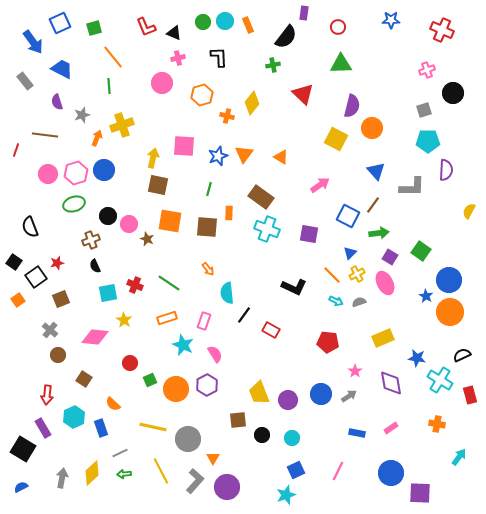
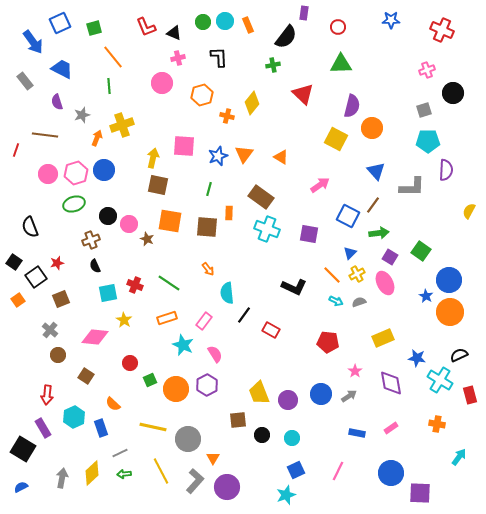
pink rectangle at (204, 321): rotated 18 degrees clockwise
black semicircle at (462, 355): moved 3 px left
brown square at (84, 379): moved 2 px right, 3 px up
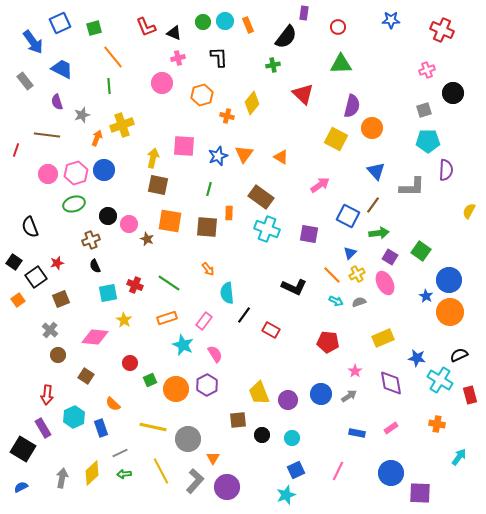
brown line at (45, 135): moved 2 px right
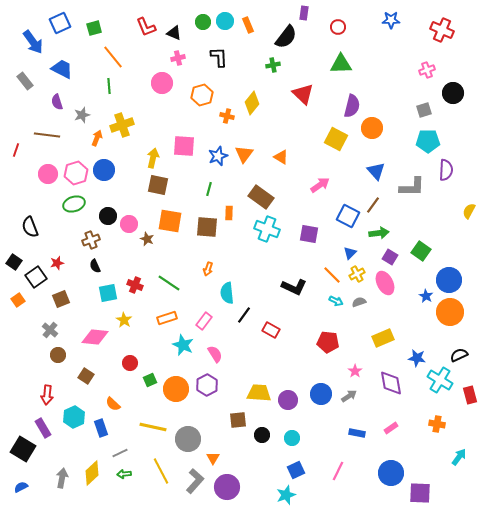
orange arrow at (208, 269): rotated 56 degrees clockwise
yellow trapezoid at (259, 393): rotated 115 degrees clockwise
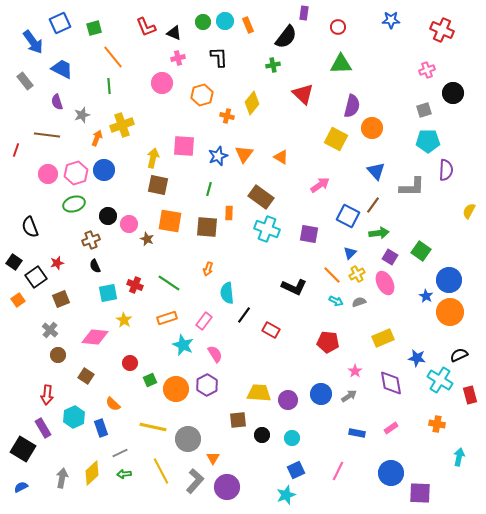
cyan arrow at (459, 457): rotated 24 degrees counterclockwise
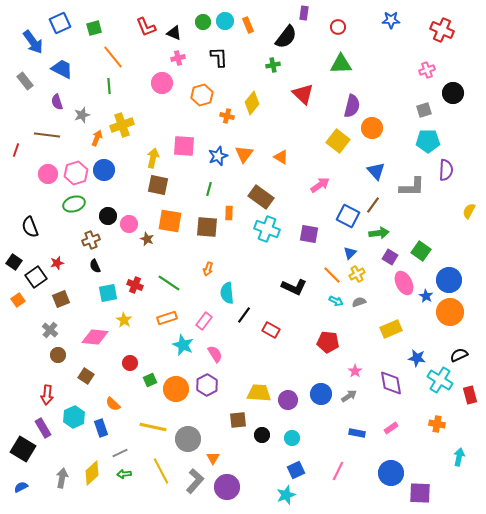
yellow square at (336, 139): moved 2 px right, 2 px down; rotated 10 degrees clockwise
pink ellipse at (385, 283): moved 19 px right
yellow rectangle at (383, 338): moved 8 px right, 9 px up
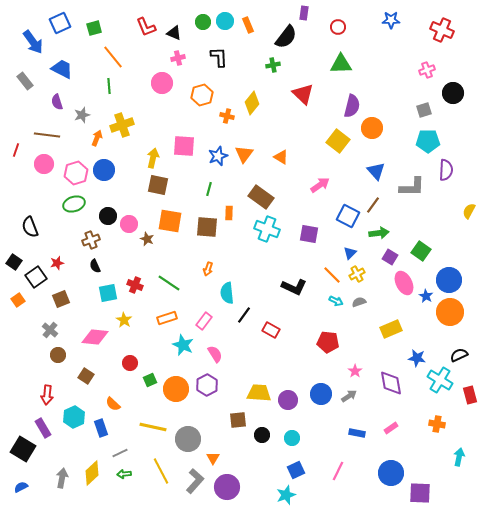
pink circle at (48, 174): moved 4 px left, 10 px up
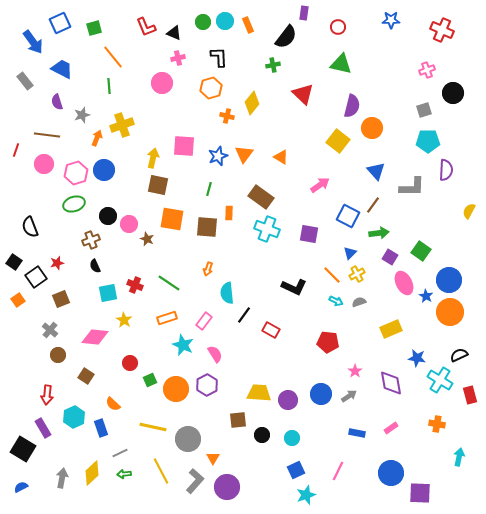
green triangle at (341, 64): rotated 15 degrees clockwise
orange hexagon at (202, 95): moved 9 px right, 7 px up
orange square at (170, 221): moved 2 px right, 2 px up
cyan star at (286, 495): moved 20 px right
